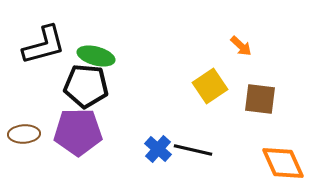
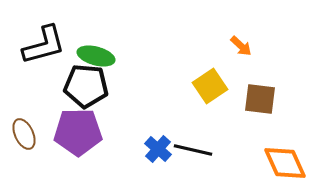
brown ellipse: rotated 68 degrees clockwise
orange diamond: moved 2 px right
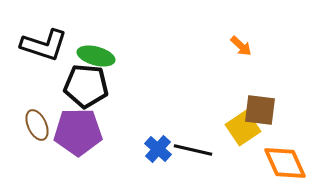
black L-shape: rotated 33 degrees clockwise
yellow square: moved 33 px right, 42 px down
brown square: moved 11 px down
brown ellipse: moved 13 px right, 9 px up
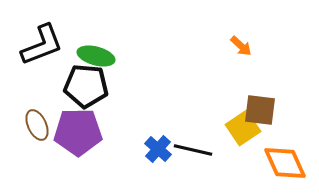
black L-shape: moved 2 px left; rotated 39 degrees counterclockwise
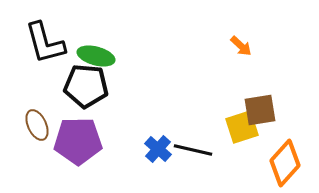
black L-shape: moved 3 px right, 2 px up; rotated 96 degrees clockwise
brown square: rotated 16 degrees counterclockwise
yellow square: moved 1 px left, 1 px up; rotated 16 degrees clockwise
purple pentagon: moved 9 px down
orange diamond: rotated 66 degrees clockwise
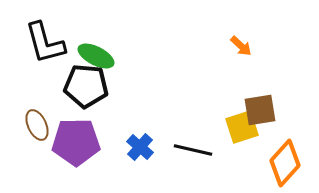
green ellipse: rotated 12 degrees clockwise
purple pentagon: moved 2 px left, 1 px down
blue cross: moved 18 px left, 2 px up
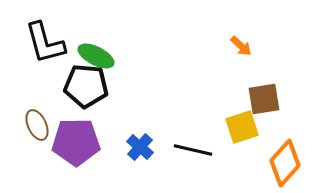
brown square: moved 4 px right, 11 px up
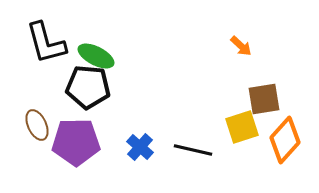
black L-shape: moved 1 px right
black pentagon: moved 2 px right, 1 px down
orange diamond: moved 23 px up
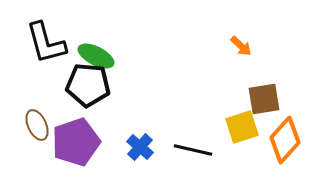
black pentagon: moved 2 px up
purple pentagon: rotated 18 degrees counterclockwise
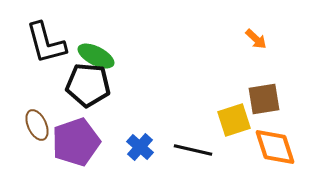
orange arrow: moved 15 px right, 7 px up
yellow square: moved 8 px left, 7 px up
orange diamond: moved 10 px left, 7 px down; rotated 60 degrees counterclockwise
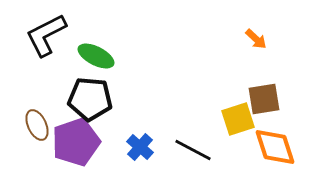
black L-shape: moved 8 px up; rotated 78 degrees clockwise
black pentagon: moved 2 px right, 14 px down
yellow square: moved 4 px right, 1 px up
black line: rotated 15 degrees clockwise
